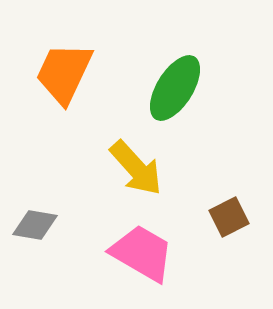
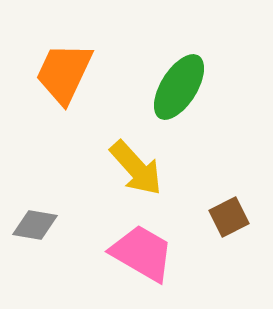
green ellipse: moved 4 px right, 1 px up
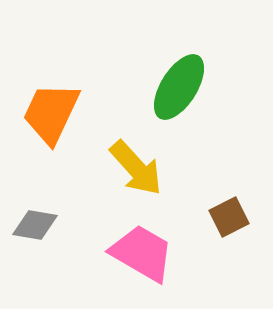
orange trapezoid: moved 13 px left, 40 px down
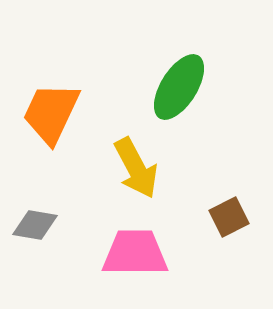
yellow arrow: rotated 14 degrees clockwise
pink trapezoid: moved 7 px left; rotated 30 degrees counterclockwise
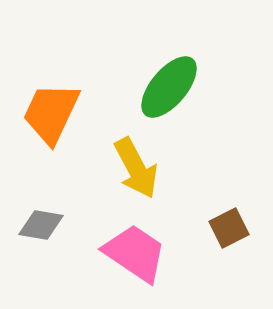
green ellipse: moved 10 px left; rotated 8 degrees clockwise
brown square: moved 11 px down
gray diamond: moved 6 px right
pink trapezoid: rotated 34 degrees clockwise
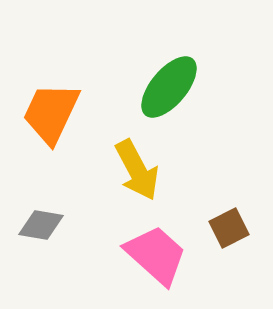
yellow arrow: moved 1 px right, 2 px down
pink trapezoid: moved 21 px right, 2 px down; rotated 8 degrees clockwise
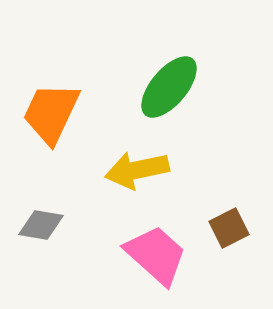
yellow arrow: rotated 106 degrees clockwise
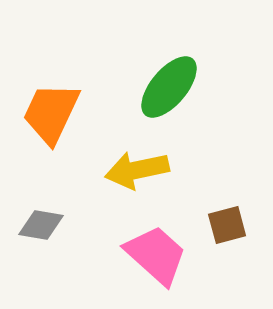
brown square: moved 2 px left, 3 px up; rotated 12 degrees clockwise
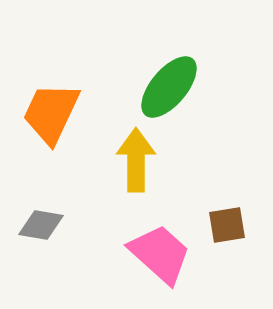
yellow arrow: moved 1 px left, 10 px up; rotated 102 degrees clockwise
brown square: rotated 6 degrees clockwise
pink trapezoid: moved 4 px right, 1 px up
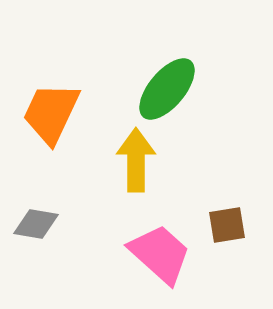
green ellipse: moved 2 px left, 2 px down
gray diamond: moved 5 px left, 1 px up
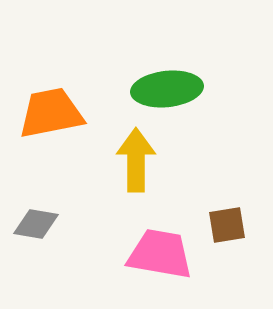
green ellipse: rotated 44 degrees clockwise
orange trapezoid: rotated 54 degrees clockwise
pink trapezoid: rotated 32 degrees counterclockwise
